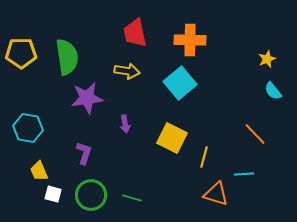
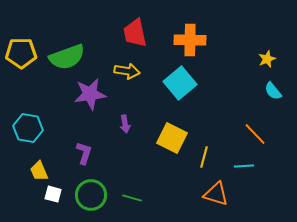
green semicircle: rotated 78 degrees clockwise
purple star: moved 3 px right, 4 px up
cyan line: moved 8 px up
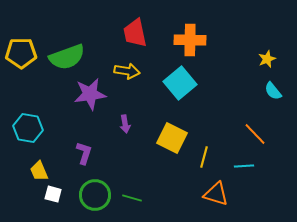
green circle: moved 4 px right
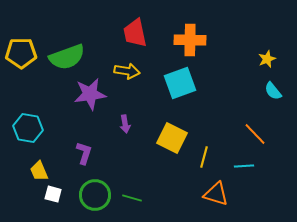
cyan square: rotated 20 degrees clockwise
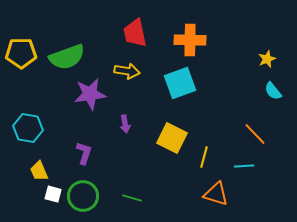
green circle: moved 12 px left, 1 px down
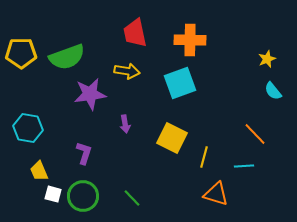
green line: rotated 30 degrees clockwise
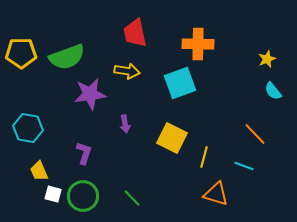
orange cross: moved 8 px right, 4 px down
cyan line: rotated 24 degrees clockwise
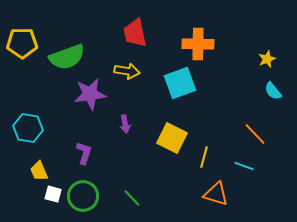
yellow pentagon: moved 1 px right, 10 px up
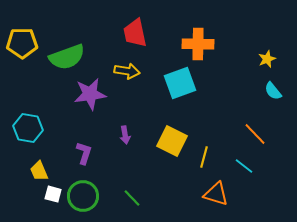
purple arrow: moved 11 px down
yellow square: moved 3 px down
cyan line: rotated 18 degrees clockwise
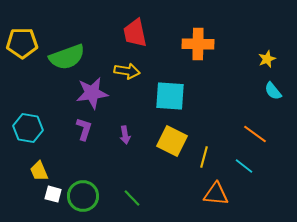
cyan square: moved 10 px left, 13 px down; rotated 24 degrees clockwise
purple star: moved 2 px right, 1 px up
orange line: rotated 10 degrees counterclockwise
purple L-shape: moved 24 px up
orange triangle: rotated 12 degrees counterclockwise
